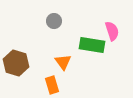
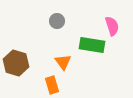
gray circle: moved 3 px right
pink semicircle: moved 5 px up
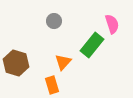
gray circle: moved 3 px left
pink semicircle: moved 2 px up
green rectangle: rotated 60 degrees counterclockwise
orange triangle: rotated 18 degrees clockwise
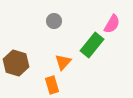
pink semicircle: rotated 48 degrees clockwise
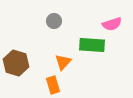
pink semicircle: rotated 42 degrees clockwise
green rectangle: rotated 55 degrees clockwise
orange rectangle: moved 1 px right
